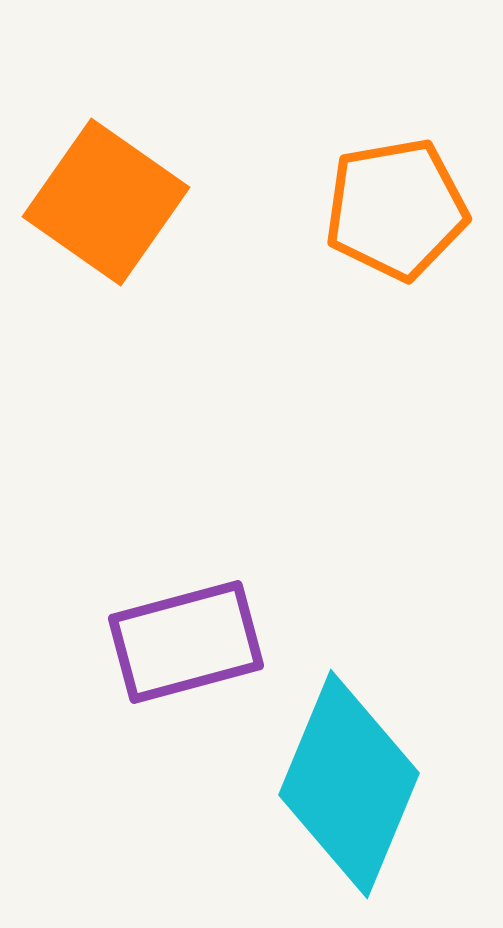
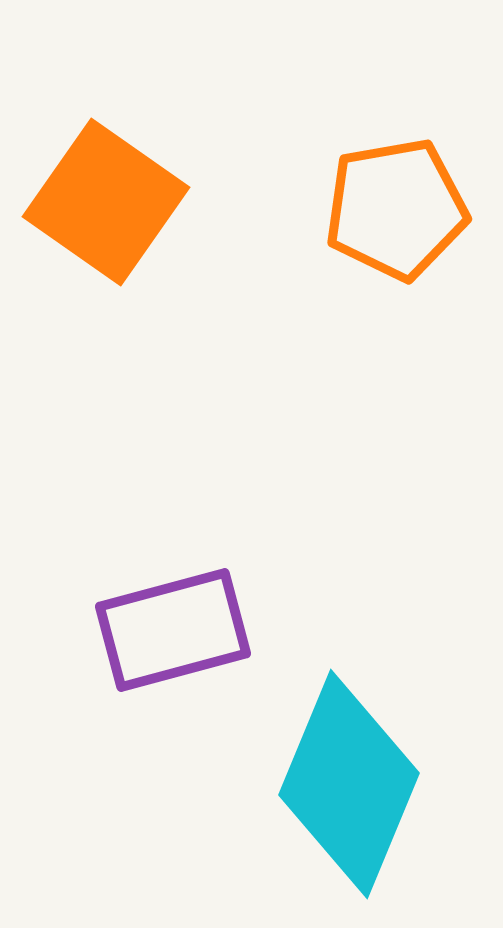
purple rectangle: moved 13 px left, 12 px up
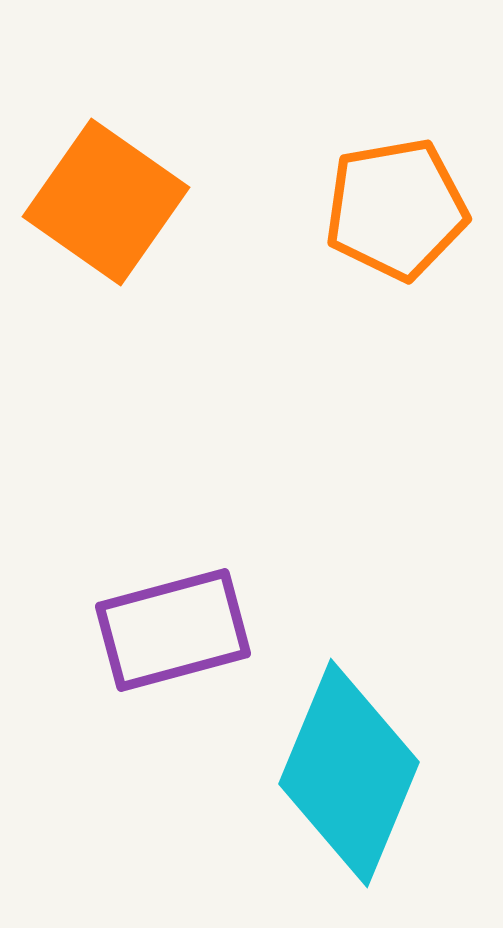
cyan diamond: moved 11 px up
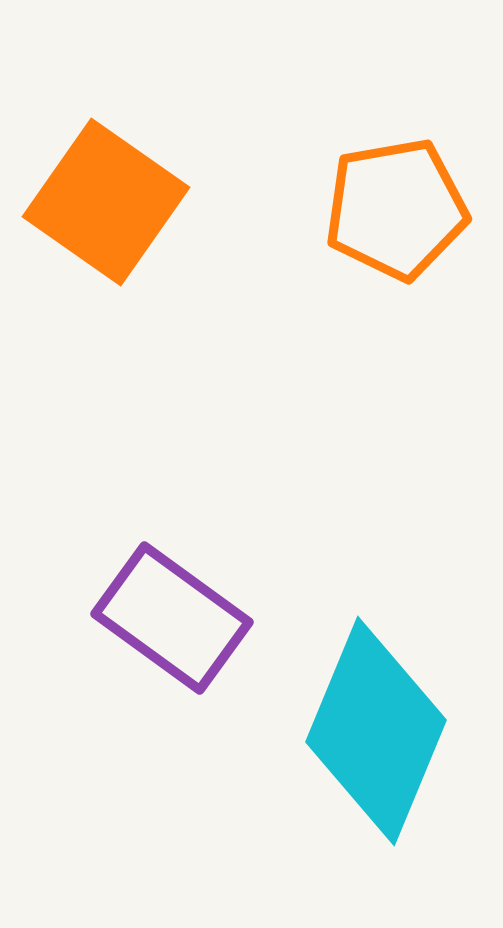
purple rectangle: moved 1 px left, 12 px up; rotated 51 degrees clockwise
cyan diamond: moved 27 px right, 42 px up
